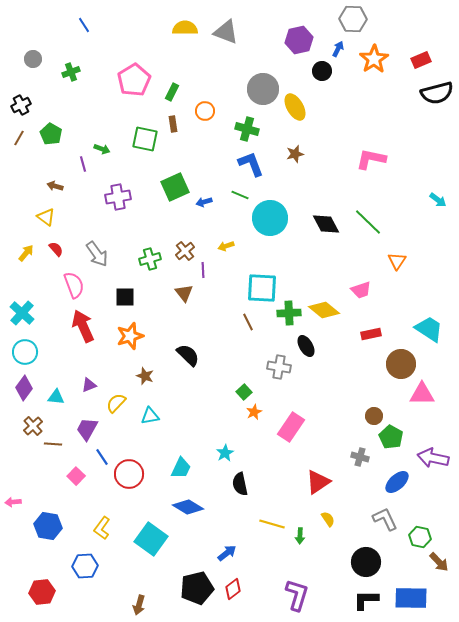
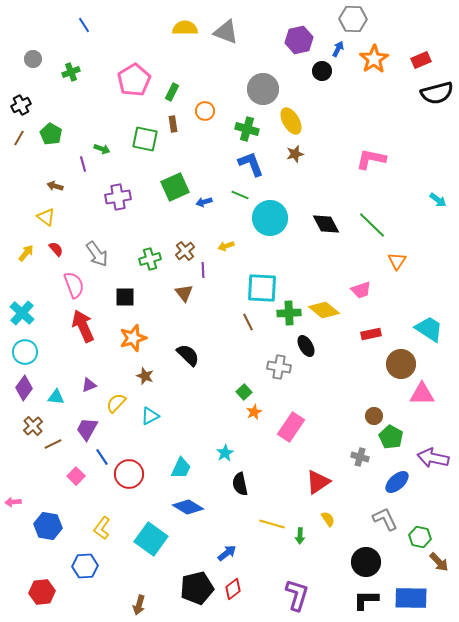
yellow ellipse at (295, 107): moved 4 px left, 14 px down
green line at (368, 222): moved 4 px right, 3 px down
orange star at (130, 336): moved 3 px right, 2 px down
cyan triangle at (150, 416): rotated 18 degrees counterclockwise
brown line at (53, 444): rotated 30 degrees counterclockwise
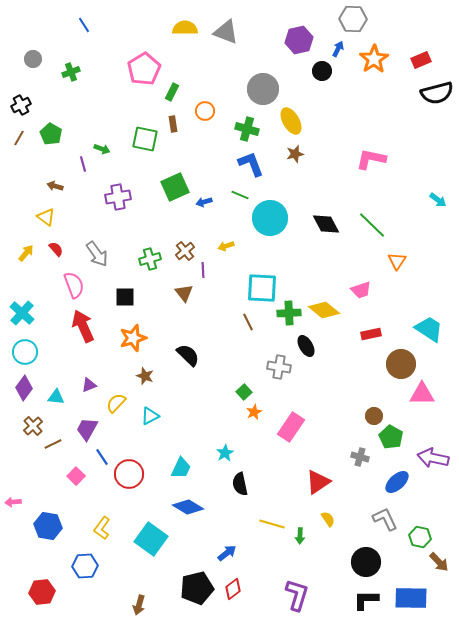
pink pentagon at (134, 80): moved 10 px right, 11 px up
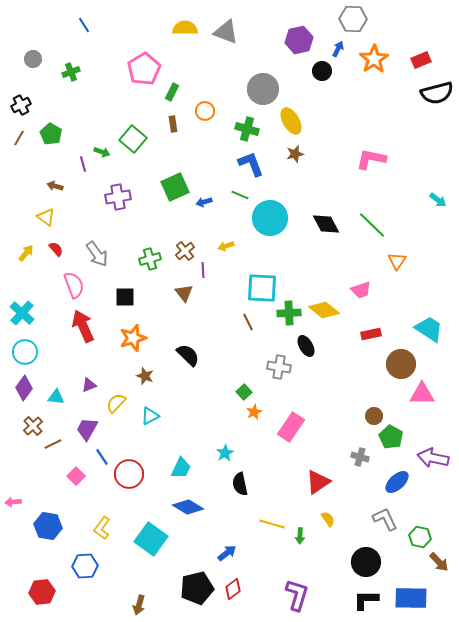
green square at (145, 139): moved 12 px left; rotated 28 degrees clockwise
green arrow at (102, 149): moved 3 px down
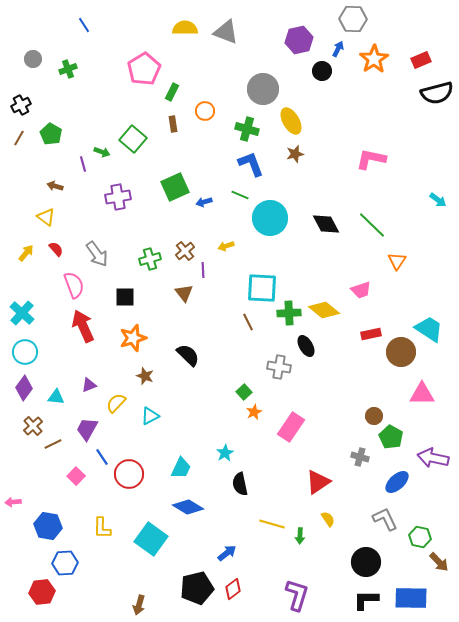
green cross at (71, 72): moved 3 px left, 3 px up
brown circle at (401, 364): moved 12 px up
yellow L-shape at (102, 528): rotated 35 degrees counterclockwise
blue hexagon at (85, 566): moved 20 px left, 3 px up
